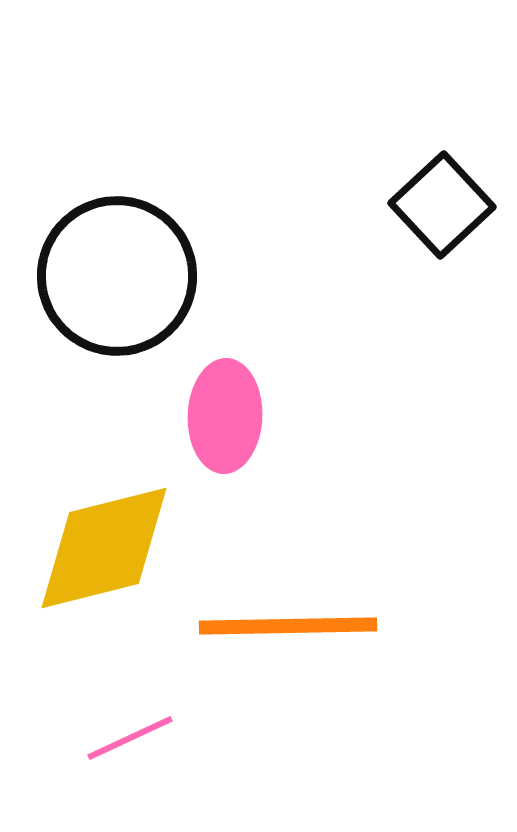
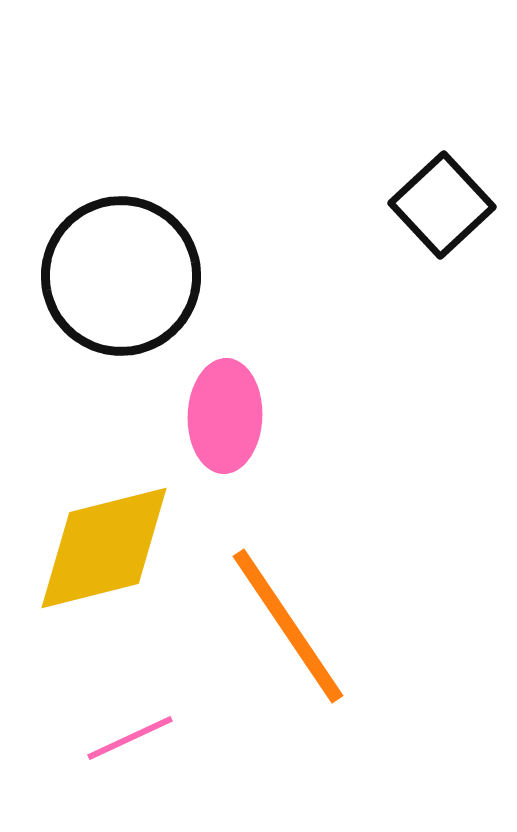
black circle: moved 4 px right
orange line: rotated 57 degrees clockwise
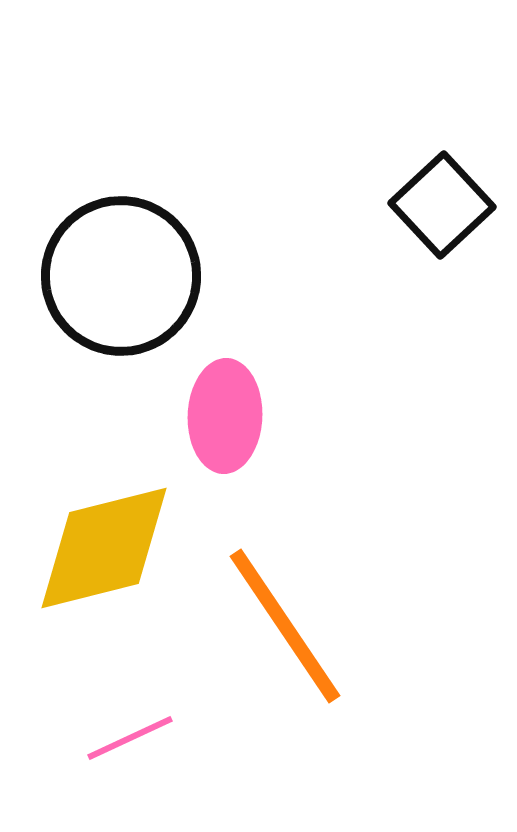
orange line: moved 3 px left
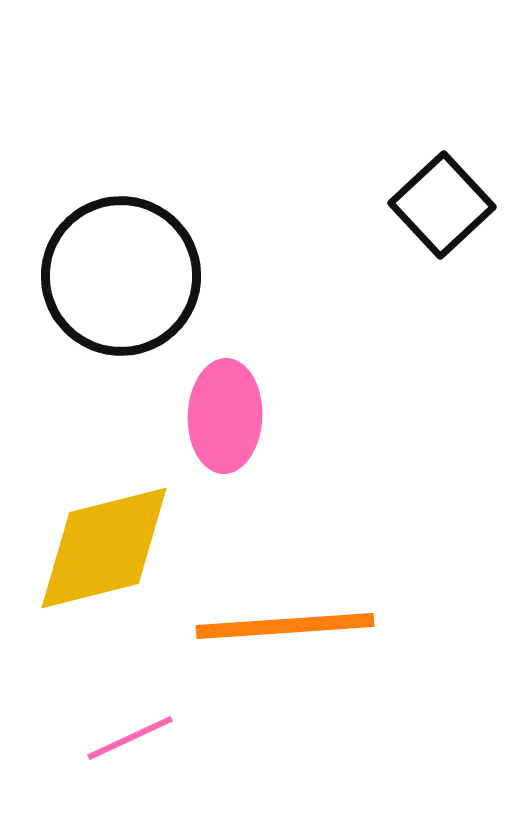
orange line: rotated 60 degrees counterclockwise
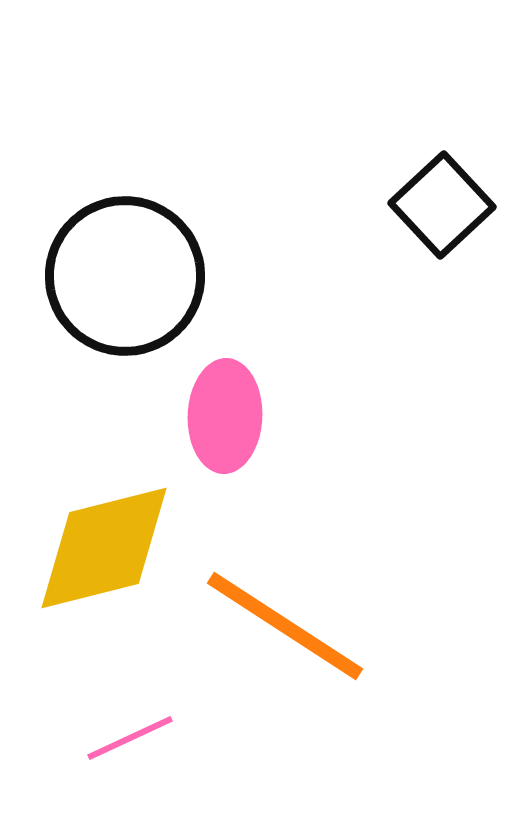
black circle: moved 4 px right
orange line: rotated 37 degrees clockwise
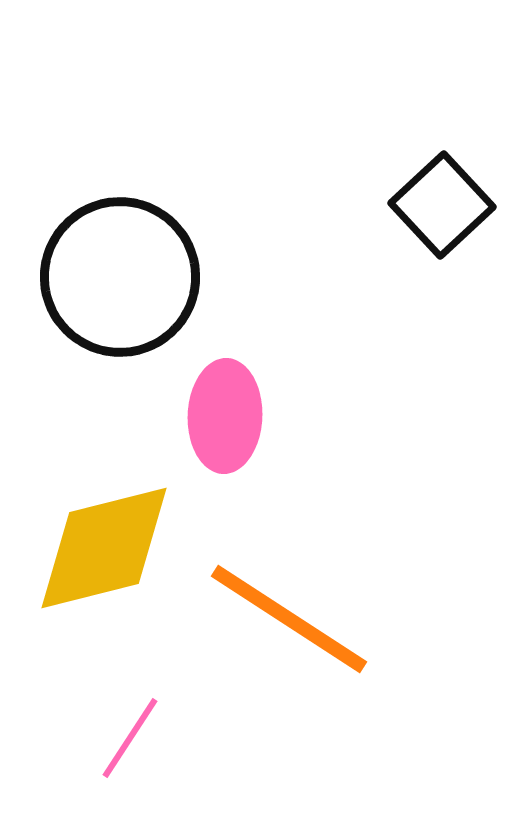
black circle: moved 5 px left, 1 px down
orange line: moved 4 px right, 7 px up
pink line: rotated 32 degrees counterclockwise
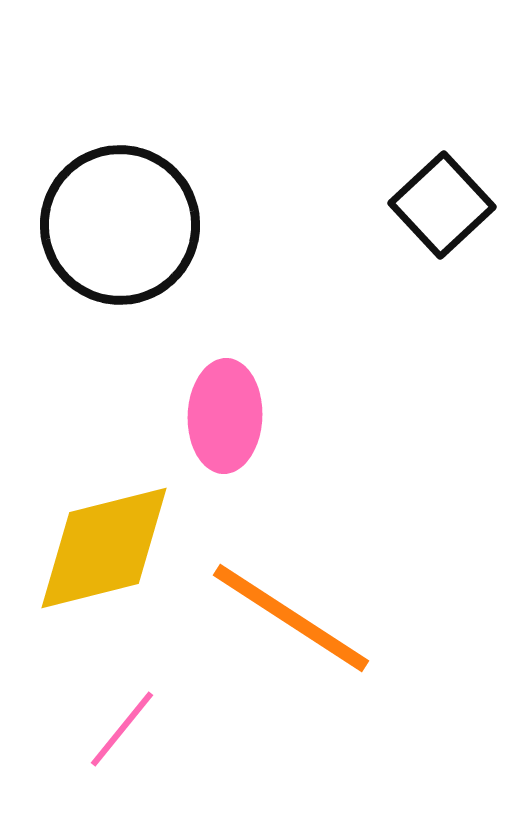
black circle: moved 52 px up
orange line: moved 2 px right, 1 px up
pink line: moved 8 px left, 9 px up; rotated 6 degrees clockwise
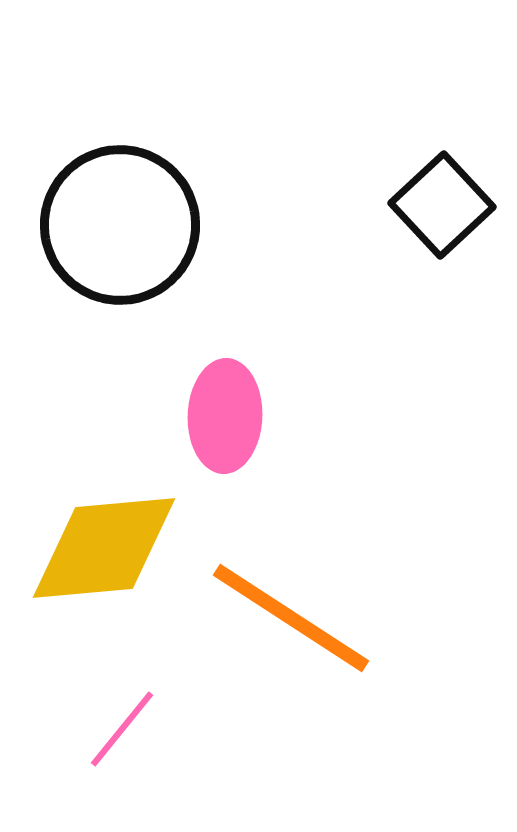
yellow diamond: rotated 9 degrees clockwise
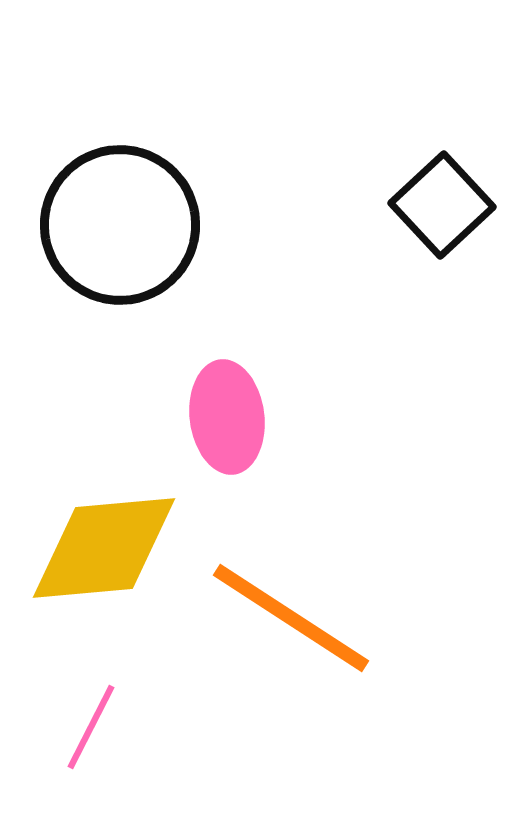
pink ellipse: moved 2 px right, 1 px down; rotated 9 degrees counterclockwise
pink line: moved 31 px left, 2 px up; rotated 12 degrees counterclockwise
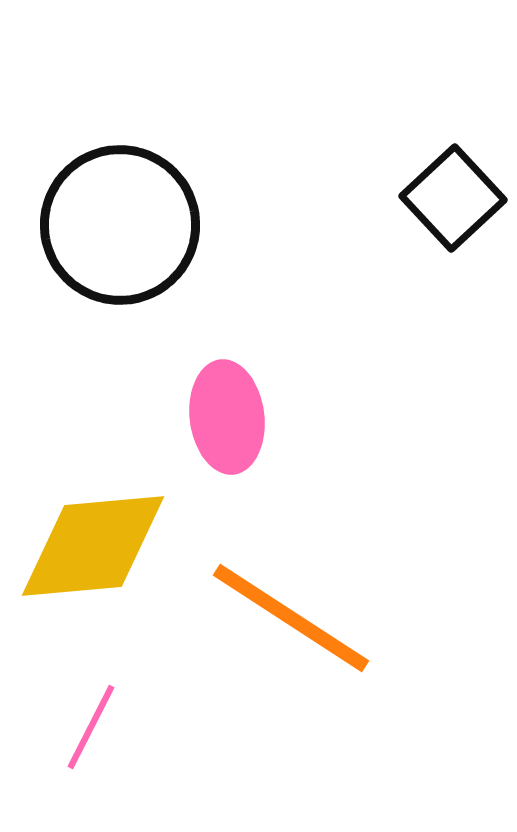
black square: moved 11 px right, 7 px up
yellow diamond: moved 11 px left, 2 px up
